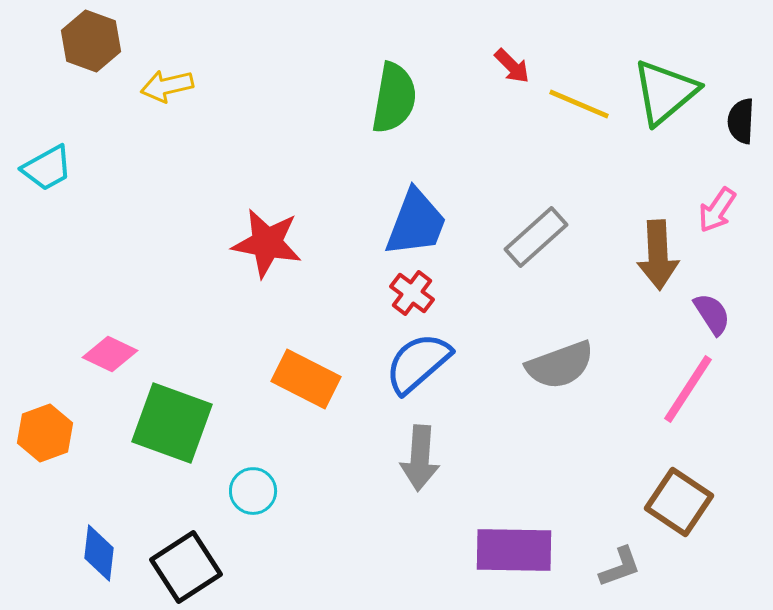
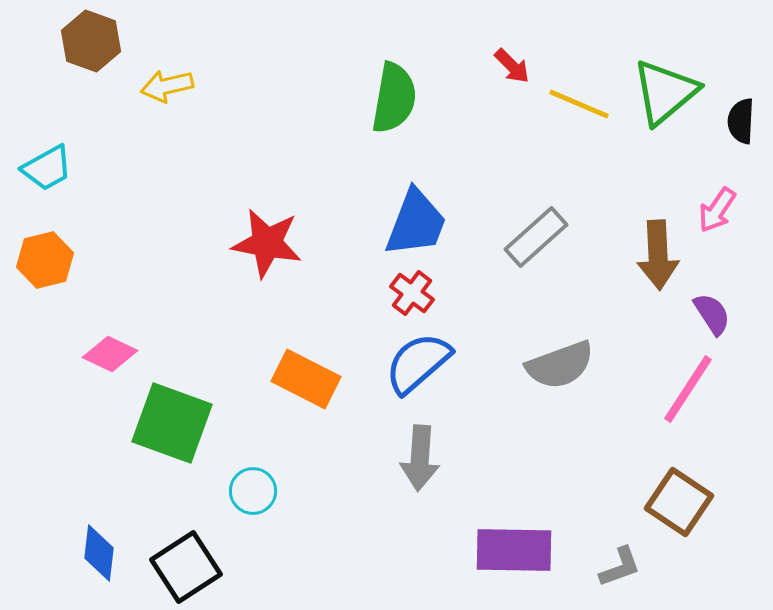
orange hexagon: moved 173 px up; rotated 6 degrees clockwise
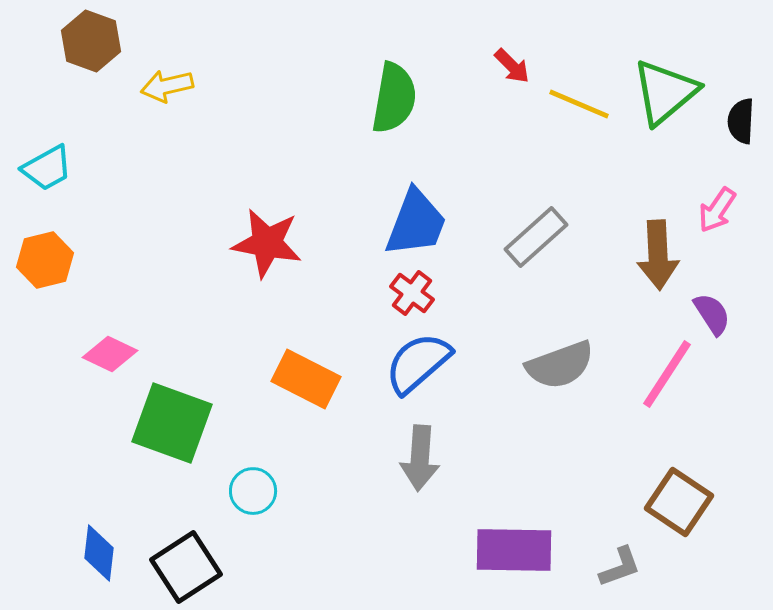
pink line: moved 21 px left, 15 px up
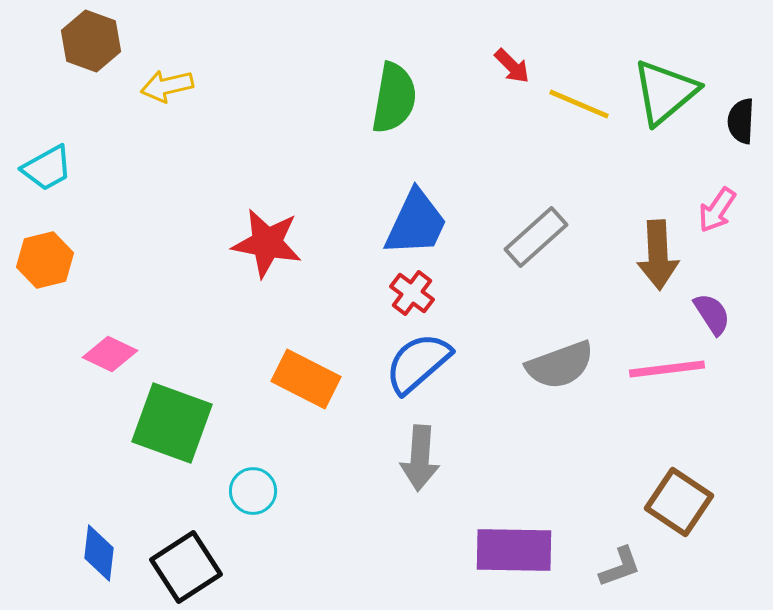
blue trapezoid: rotated 4 degrees clockwise
pink line: moved 5 px up; rotated 50 degrees clockwise
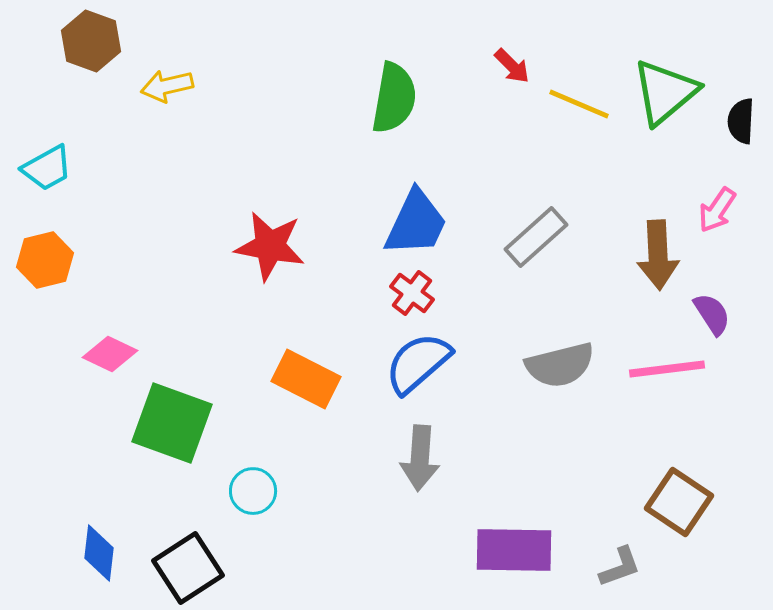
red star: moved 3 px right, 3 px down
gray semicircle: rotated 6 degrees clockwise
black square: moved 2 px right, 1 px down
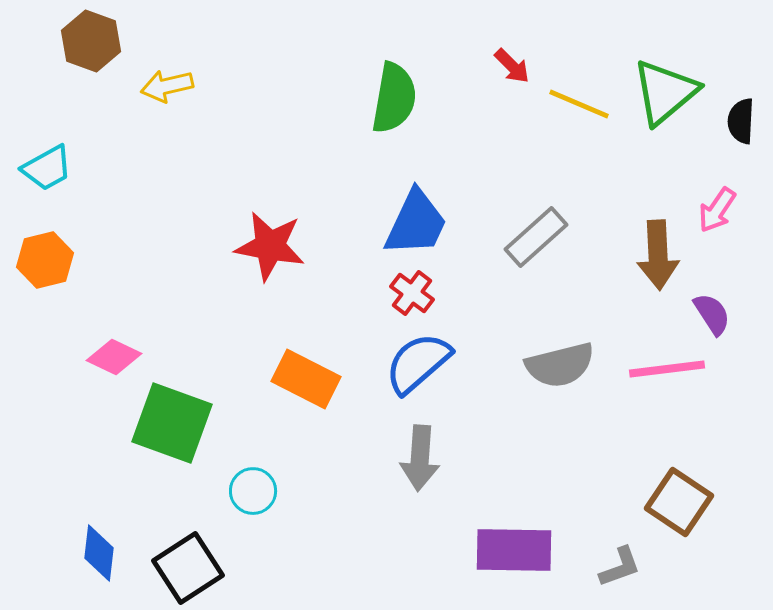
pink diamond: moved 4 px right, 3 px down
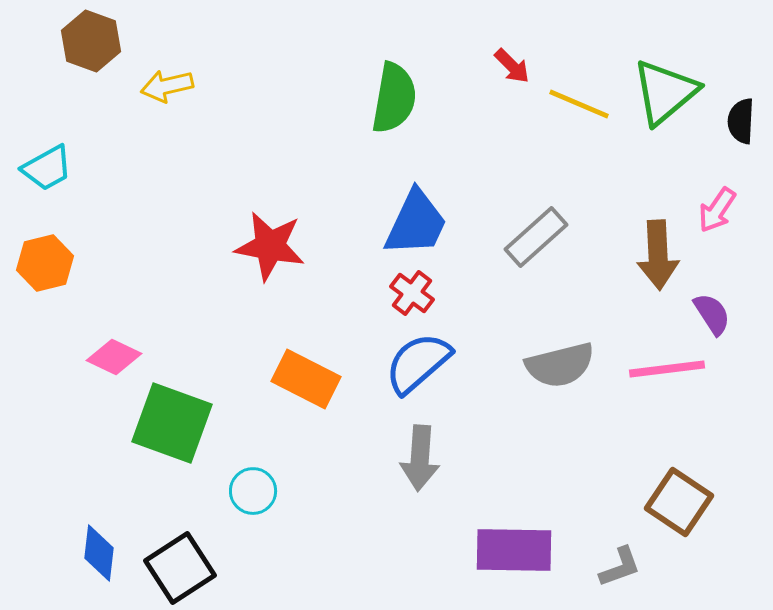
orange hexagon: moved 3 px down
black square: moved 8 px left
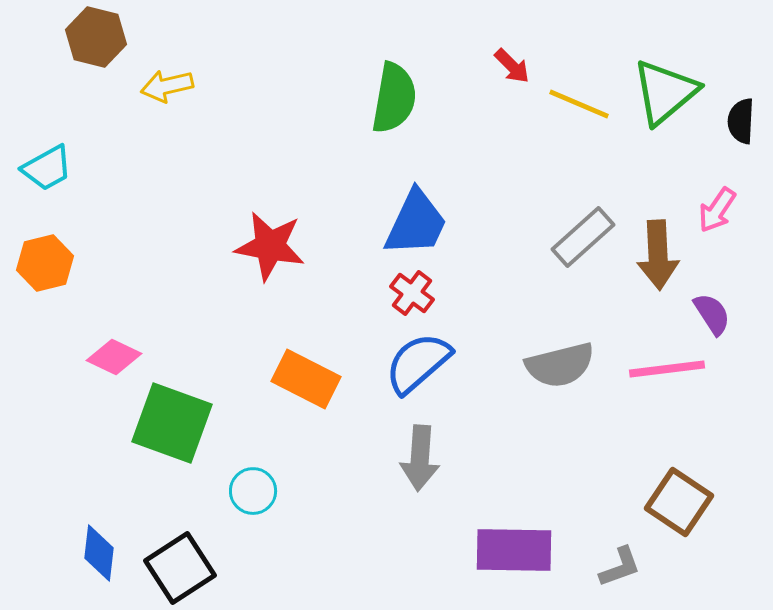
brown hexagon: moved 5 px right, 4 px up; rotated 6 degrees counterclockwise
gray rectangle: moved 47 px right
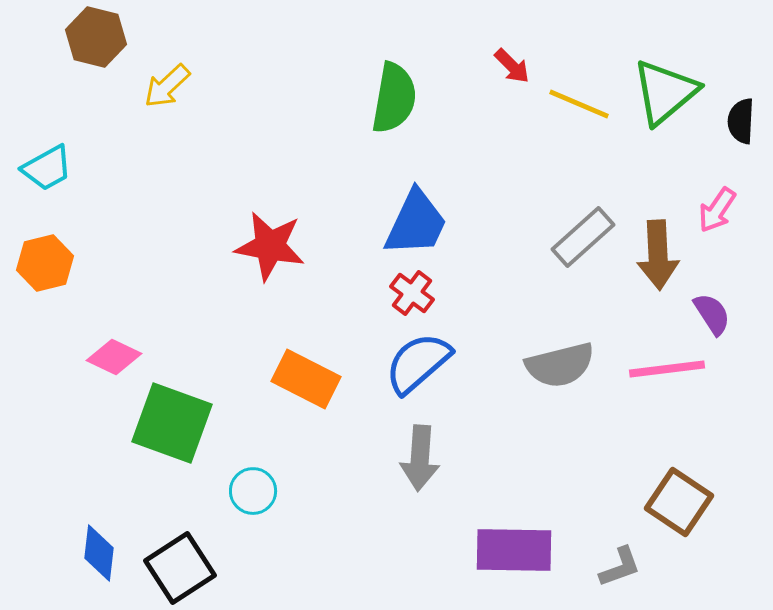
yellow arrow: rotated 30 degrees counterclockwise
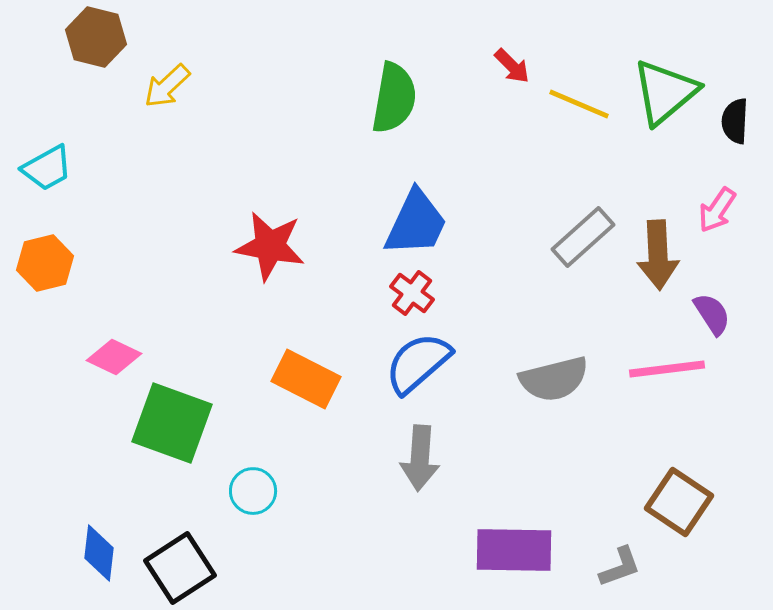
black semicircle: moved 6 px left
gray semicircle: moved 6 px left, 14 px down
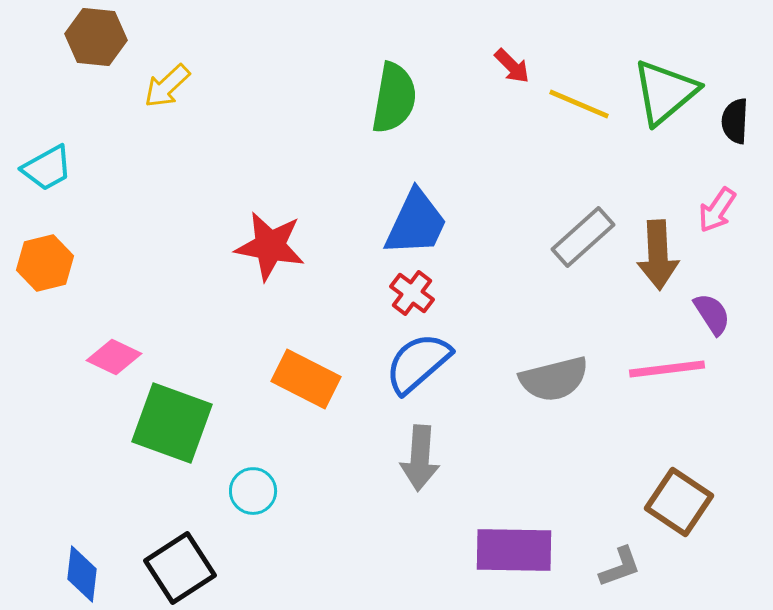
brown hexagon: rotated 8 degrees counterclockwise
blue diamond: moved 17 px left, 21 px down
